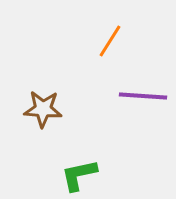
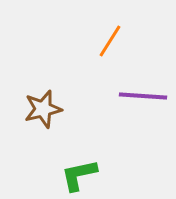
brown star: rotated 18 degrees counterclockwise
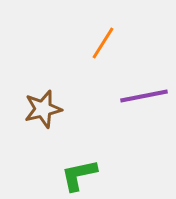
orange line: moved 7 px left, 2 px down
purple line: moved 1 px right; rotated 15 degrees counterclockwise
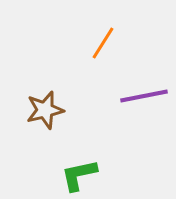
brown star: moved 2 px right, 1 px down
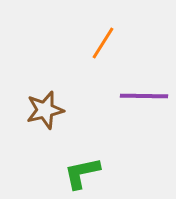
purple line: rotated 12 degrees clockwise
green L-shape: moved 3 px right, 2 px up
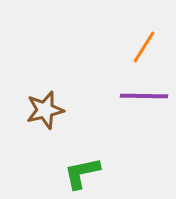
orange line: moved 41 px right, 4 px down
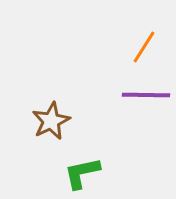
purple line: moved 2 px right, 1 px up
brown star: moved 6 px right, 11 px down; rotated 12 degrees counterclockwise
